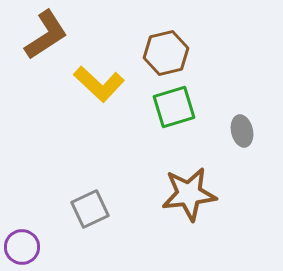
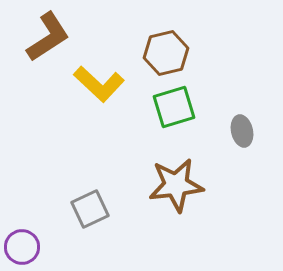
brown L-shape: moved 2 px right, 2 px down
brown star: moved 13 px left, 9 px up
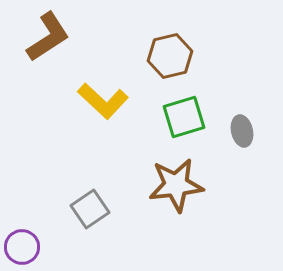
brown hexagon: moved 4 px right, 3 px down
yellow L-shape: moved 4 px right, 17 px down
green square: moved 10 px right, 10 px down
gray square: rotated 9 degrees counterclockwise
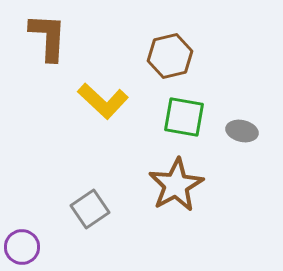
brown L-shape: rotated 54 degrees counterclockwise
green square: rotated 27 degrees clockwise
gray ellipse: rotated 64 degrees counterclockwise
brown star: rotated 22 degrees counterclockwise
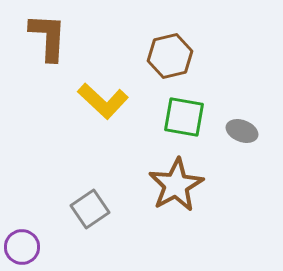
gray ellipse: rotated 8 degrees clockwise
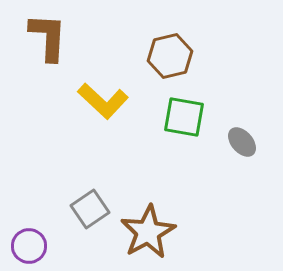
gray ellipse: moved 11 px down; rotated 28 degrees clockwise
brown star: moved 28 px left, 47 px down
purple circle: moved 7 px right, 1 px up
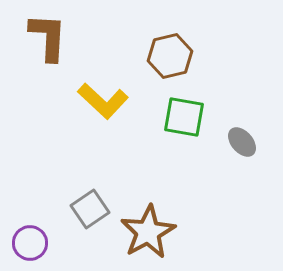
purple circle: moved 1 px right, 3 px up
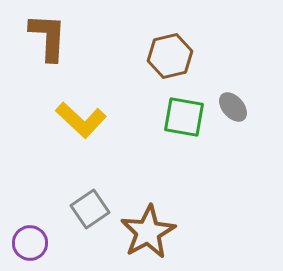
yellow L-shape: moved 22 px left, 19 px down
gray ellipse: moved 9 px left, 35 px up
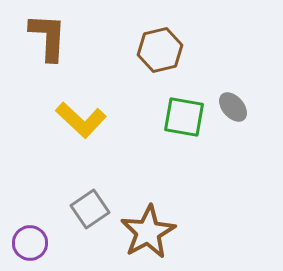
brown hexagon: moved 10 px left, 6 px up
